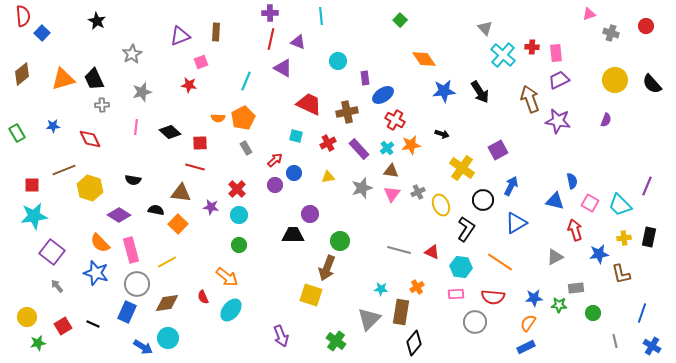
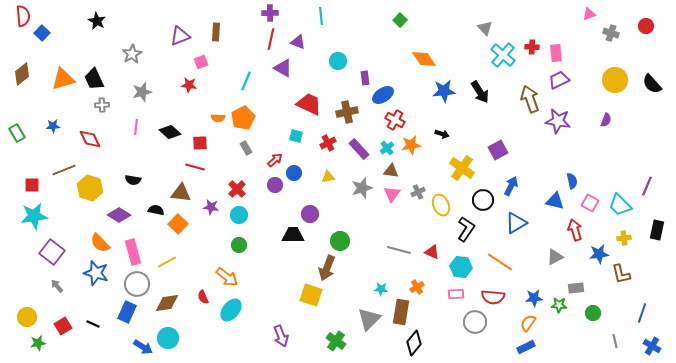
black rectangle at (649, 237): moved 8 px right, 7 px up
pink rectangle at (131, 250): moved 2 px right, 2 px down
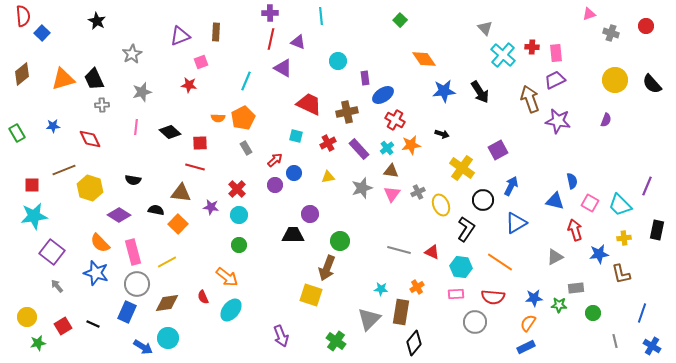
purple trapezoid at (559, 80): moved 4 px left
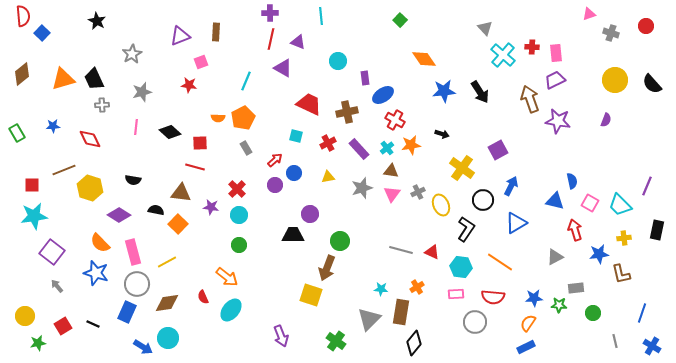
gray line at (399, 250): moved 2 px right
yellow circle at (27, 317): moved 2 px left, 1 px up
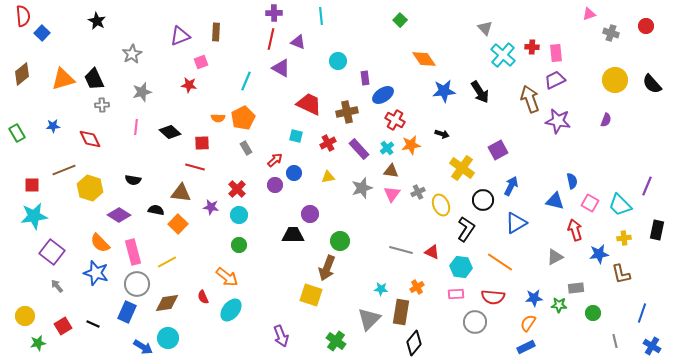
purple cross at (270, 13): moved 4 px right
purple triangle at (283, 68): moved 2 px left
red square at (200, 143): moved 2 px right
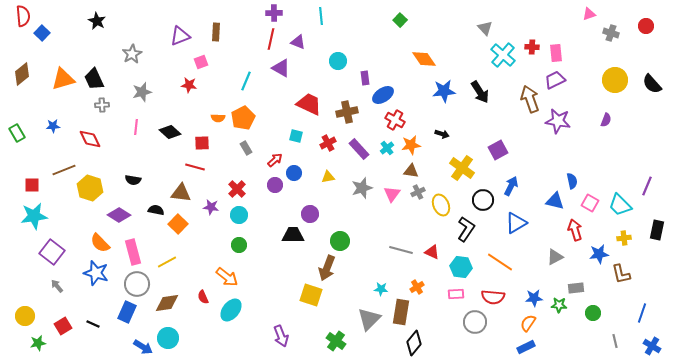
brown triangle at (391, 171): moved 20 px right
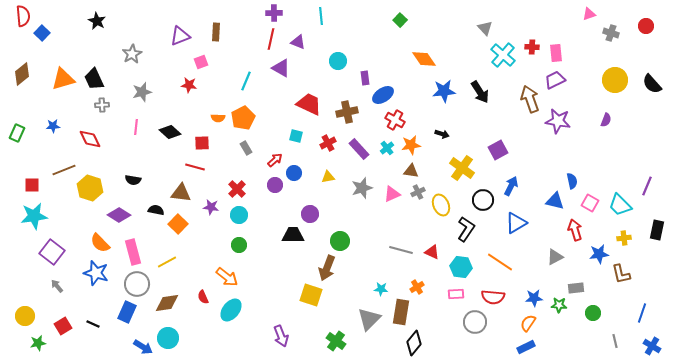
green rectangle at (17, 133): rotated 54 degrees clockwise
pink triangle at (392, 194): rotated 30 degrees clockwise
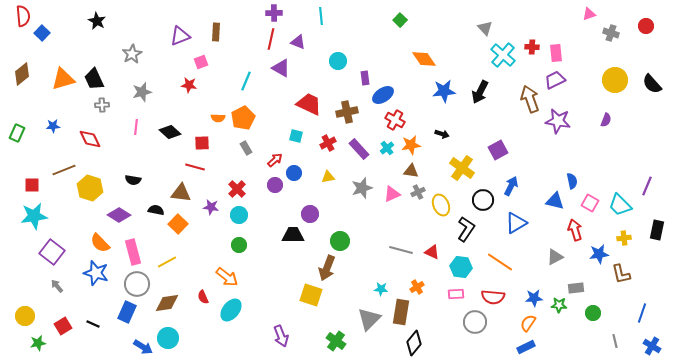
black arrow at (480, 92): rotated 60 degrees clockwise
